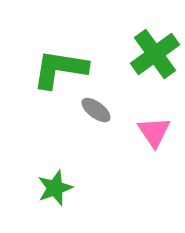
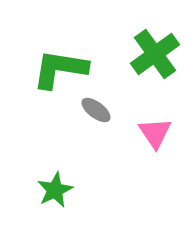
pink triangle: moved 1 px right, 1 px down
green star: moved 2 px down; rotated 6 degrees counterclockwise
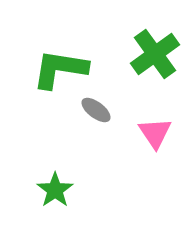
green star: rotated 9 degrees counterclockwise
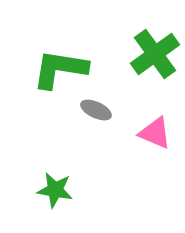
gray ellipse: rotated 12 degrees counterclockwise
pink triangle: rotated 33 degrees counterclockwise
green star: rotated 27 degrees counterclockwise
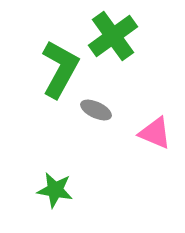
green cross: moved 42 px left, 18 px up
green L-shape: rotated 110 degrees clockwise
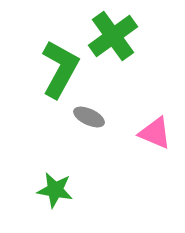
gray ellipse: moved 7 px left, 7 px down
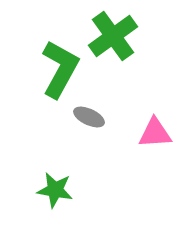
pink triangle: rotated 27 degrees counterclockwise
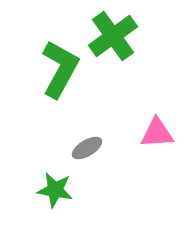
gray ellipse: moved 2 px left, 31 px down; rotated 56 degrees counterclockwise
pink triangle: moved 2 px right
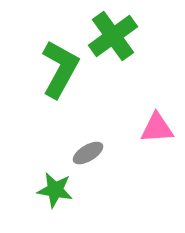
pink triangle: moved 5 px up
gray ellipse: moved 1 px right, 5 px down
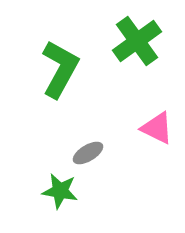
green cross: moved 24 px right, 5 px down
pink triangle: rotated 30 degrees clockwise
green star: moved 5 px right, 1 px down
